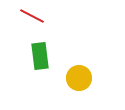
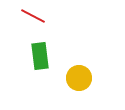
red line: moved 1 px right
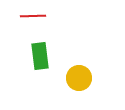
red line: rotated 30 degrees counterclockwise
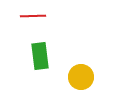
yellow circle: moved 2 px right, 1 px up
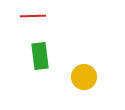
yellow circle: moved 3 px right
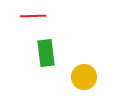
green rectangle: moved 6 px right, 3 px up
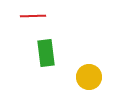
yellow circle: moved 5 px right
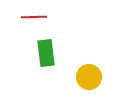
red line: moved 1 px right, 1 px down
